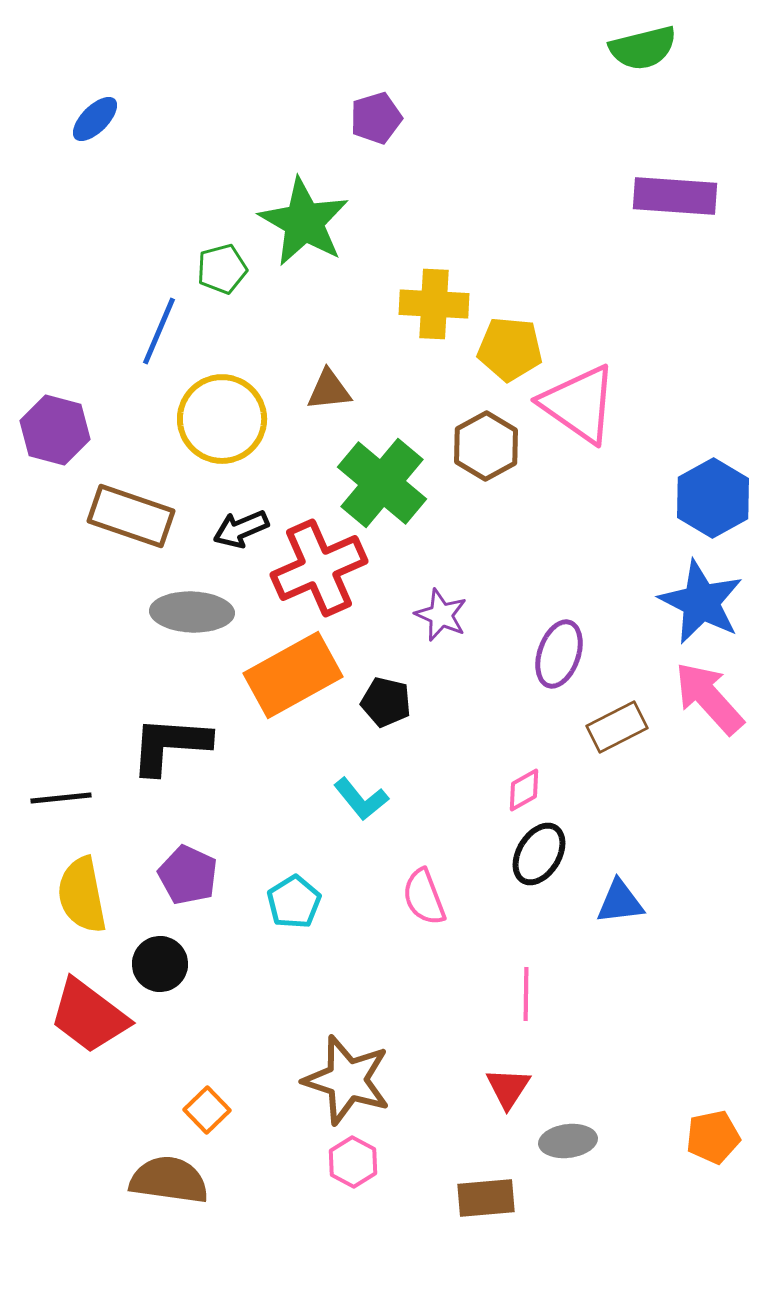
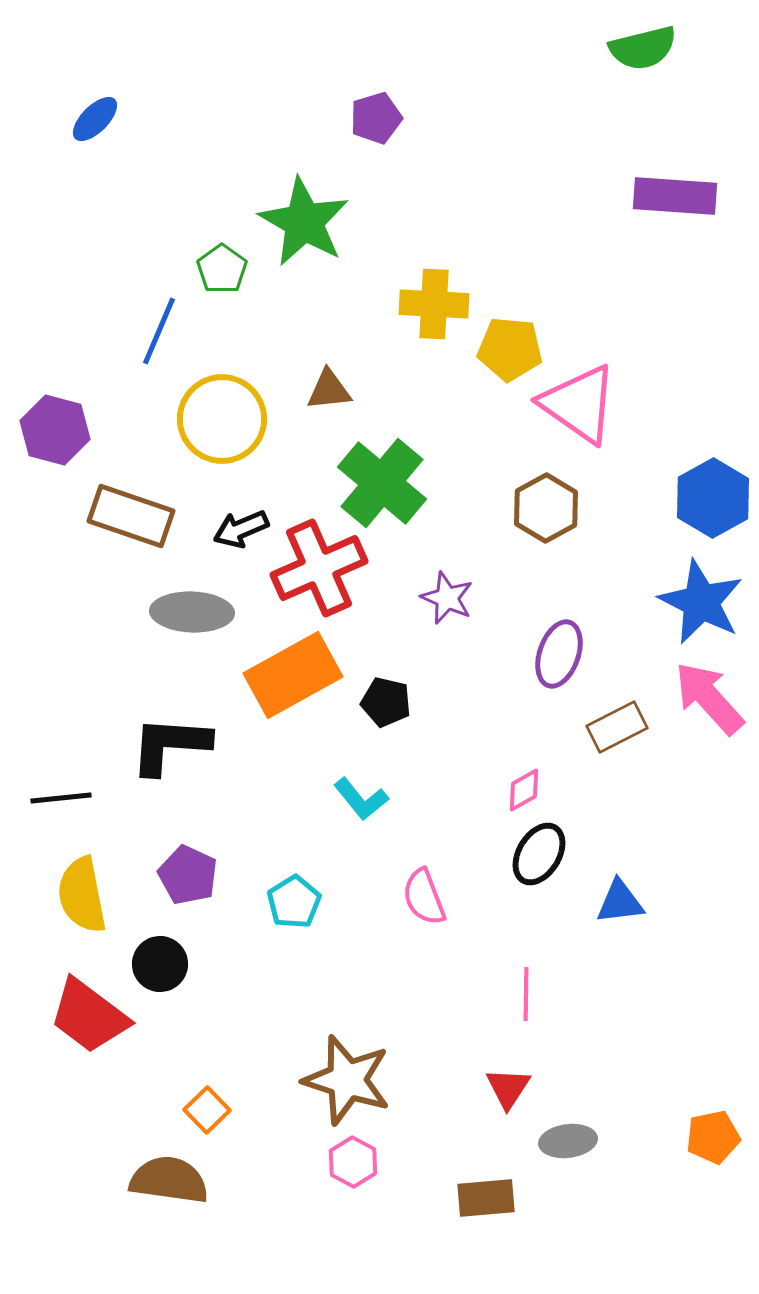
green pentagon at (222, 269): rotated 21 degrees counterclockwise
brown hexagon at (486, 446): moved 60 px right, 62 px down
purple star at (441, 615): moved 6 px right, 17 px up
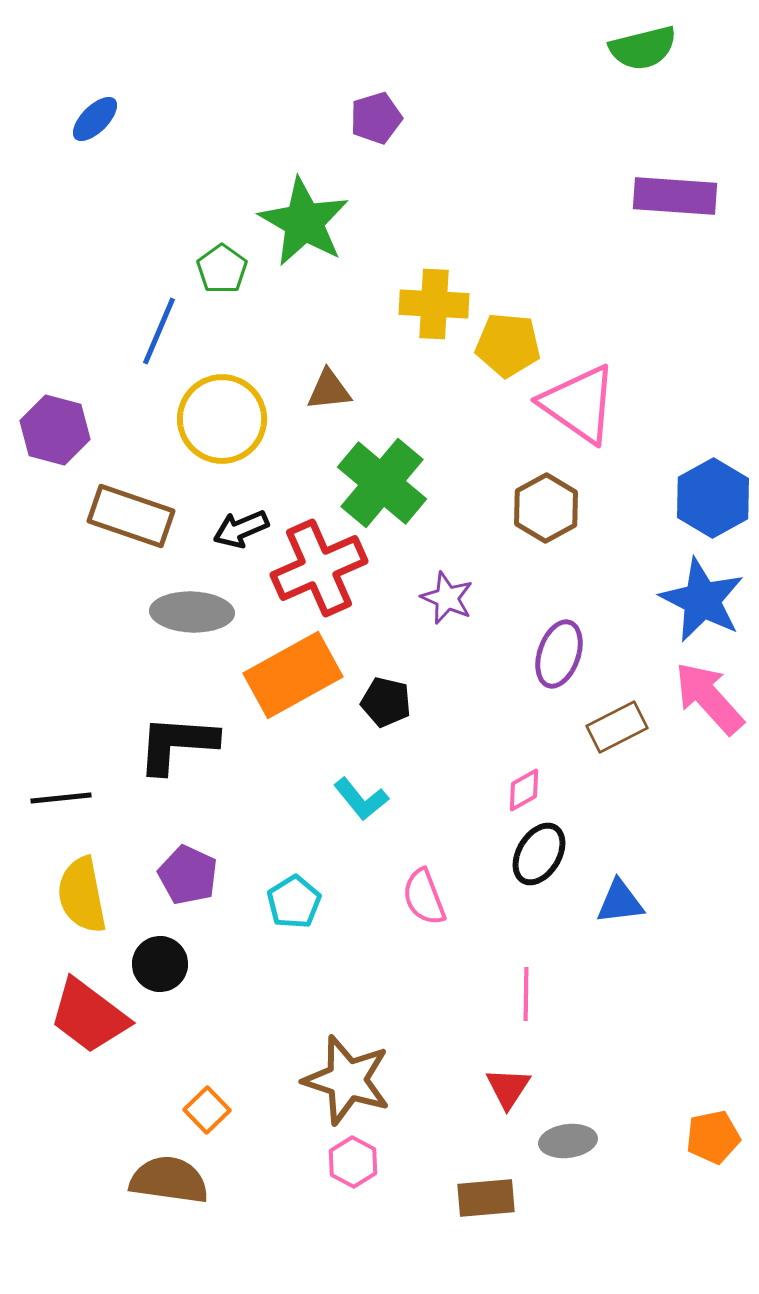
yellow pentagon at (510, 349): moved 2 px left, 4 px up
blue star at (701, 602): moved 1 px right, 2 px up
black L-shape at (170, 745): moved 7 px right, 1 px up
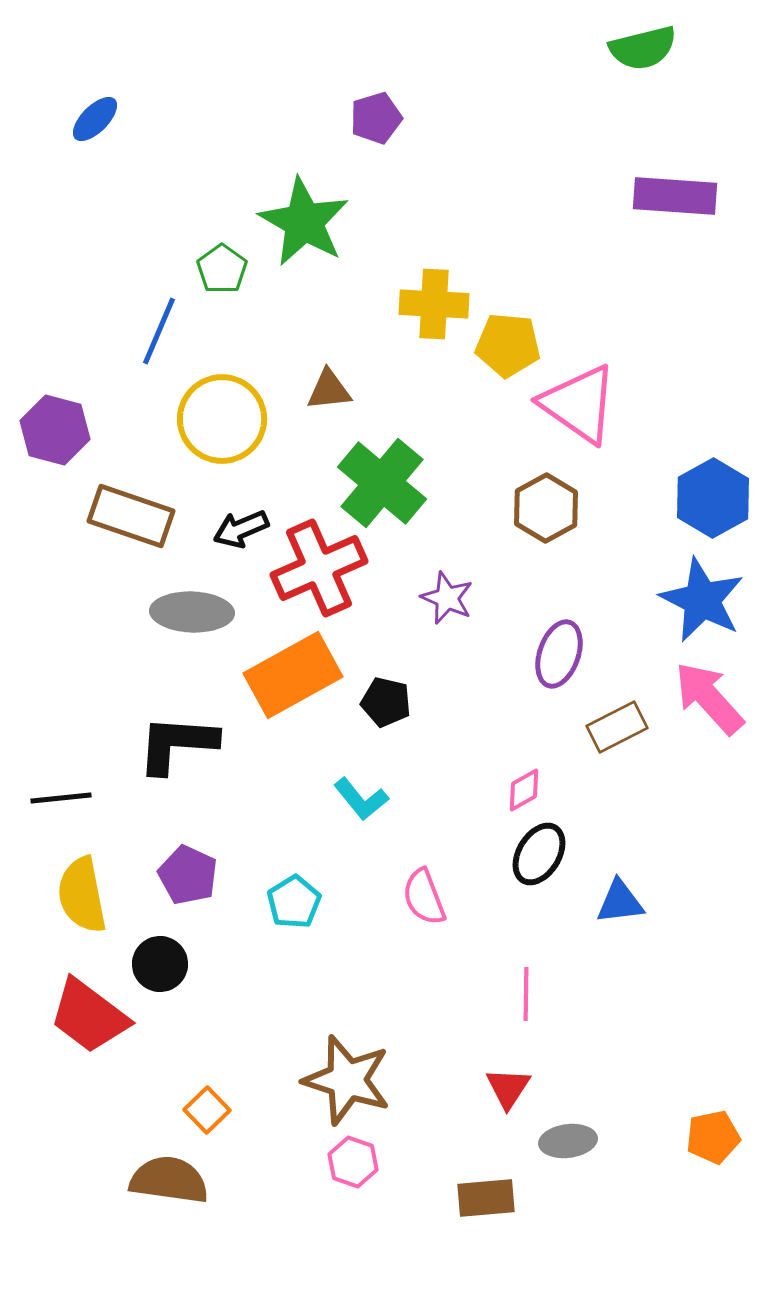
pink hexagon at (353, 1162): rotated 9 degrees counterclockwise
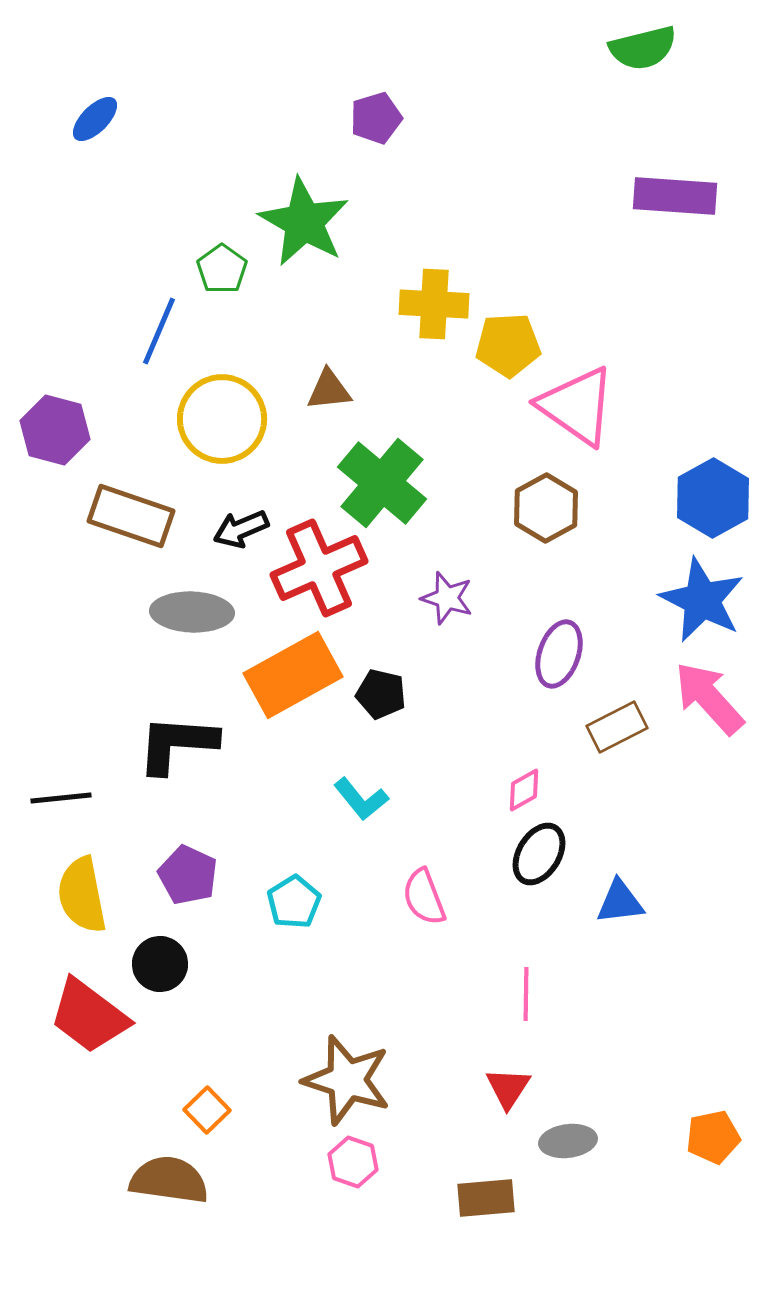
yellow pentagon at (508, 345): rotated 8 degrees counterclockwise
pink triangle at (579, 404): moved 2 px left, 2 px down
purple star at (447, 598): rotated 6 degrees counterclockwise
black pentagon at (386, 702): moved 5 px left, 8 px up
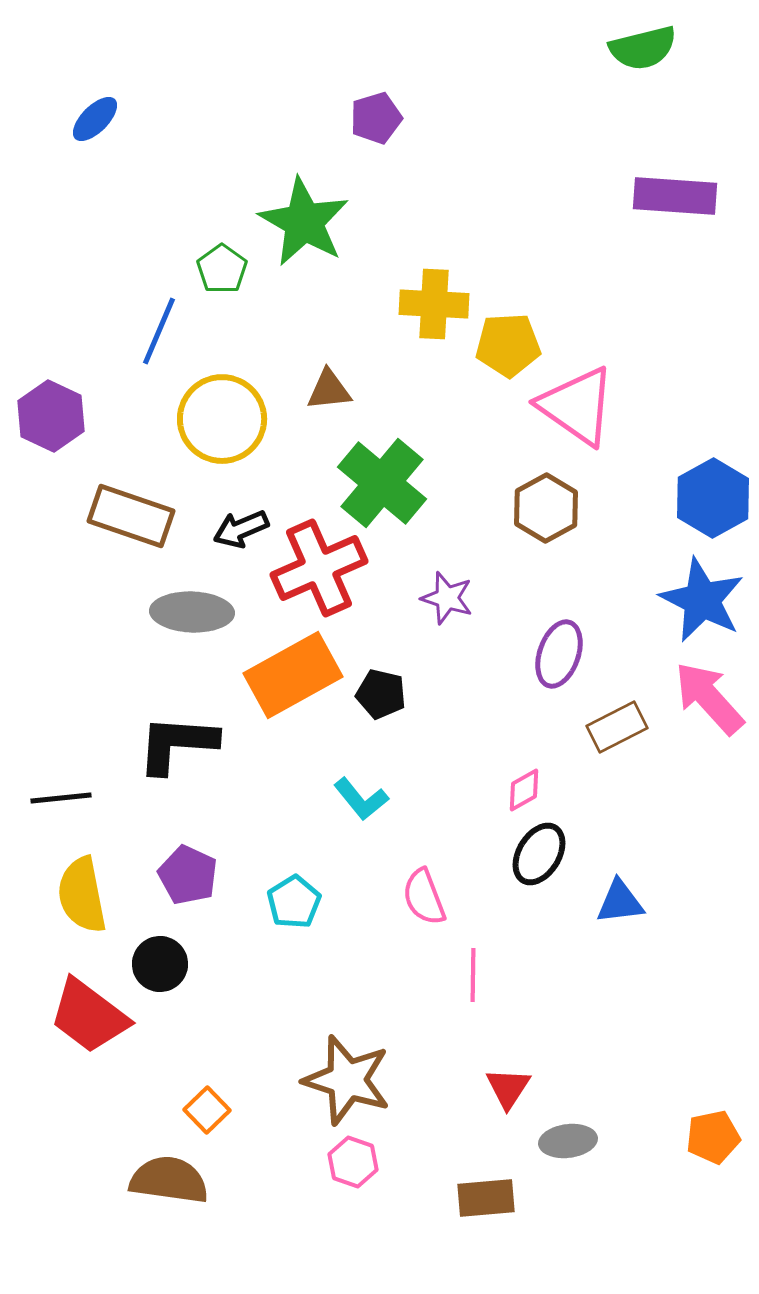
purple hexagon at (55, 430): moved 4 px left, 14 px up; rotated 10 degrees clockwise
pink line at (526, 994): moved 53 px left, 19 px up
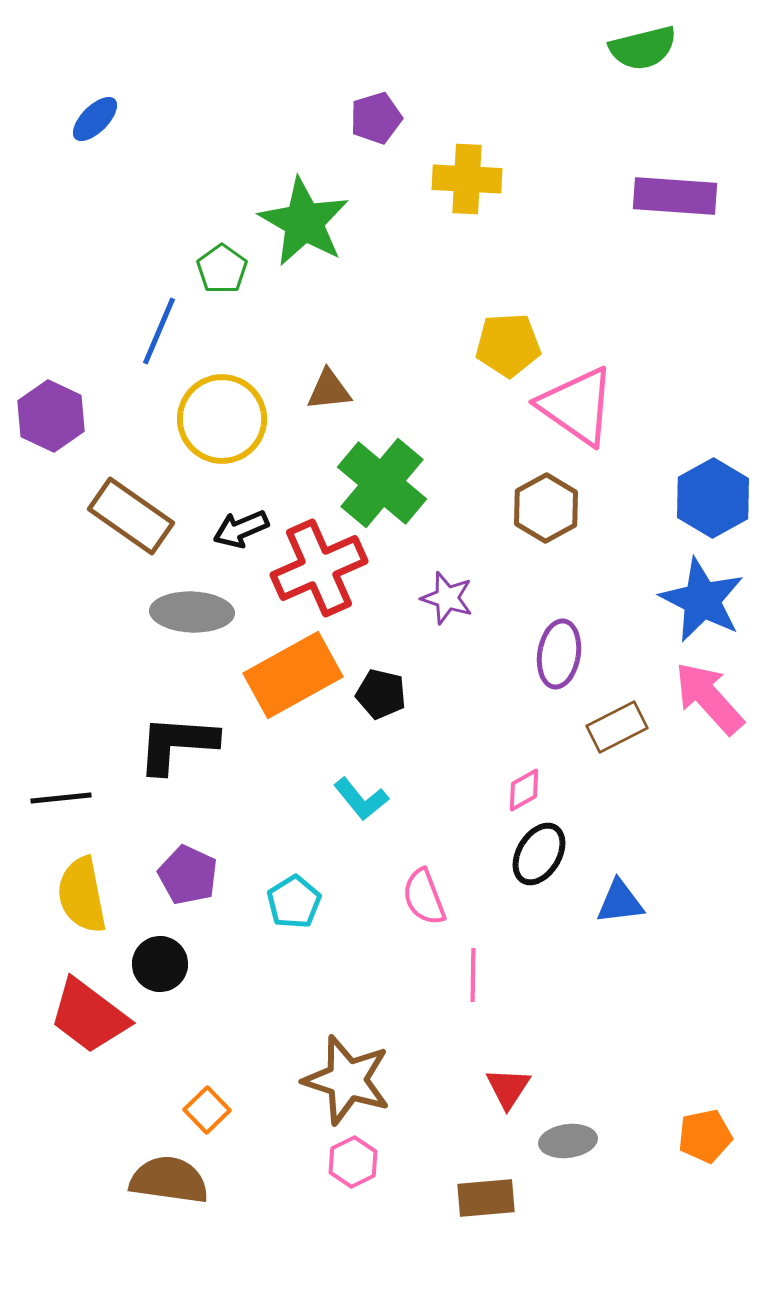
yellow cross at (434, 304): moved 33 px right, 125 px up
brown rectangle at (131, 516): rotated 16 degrees clockwise
purple ellipse at (559, 654): rotated 10 degrees counterclockwise
orange pentagon at (713, 1137): moved 8 px left, 1 px up
pink hexagon at (353, 1162): rotated 15 degrees clockwise
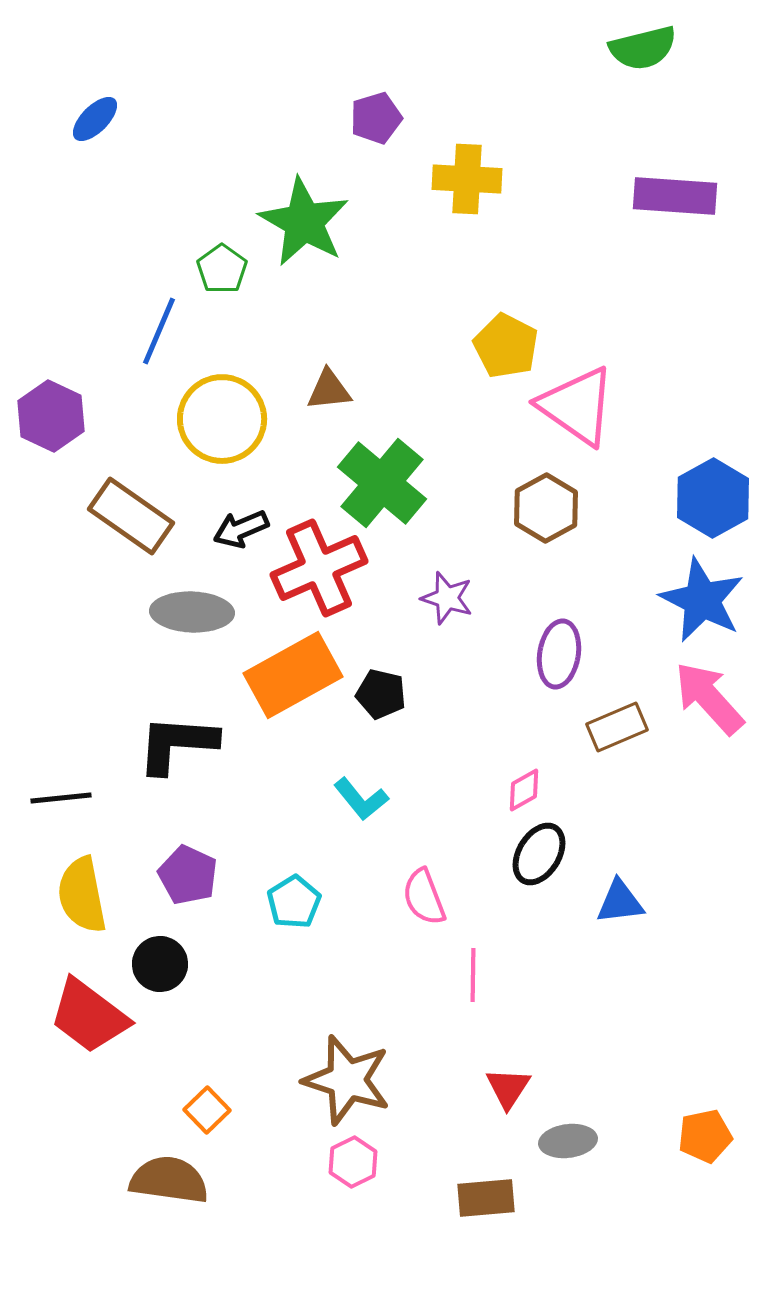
yellow pentagon at (508, 345): moved 2 px left, 1 px down; rotated 30 degrees clockwise
brown rectangle at (617, 727): rotated 4 degrees clockwise
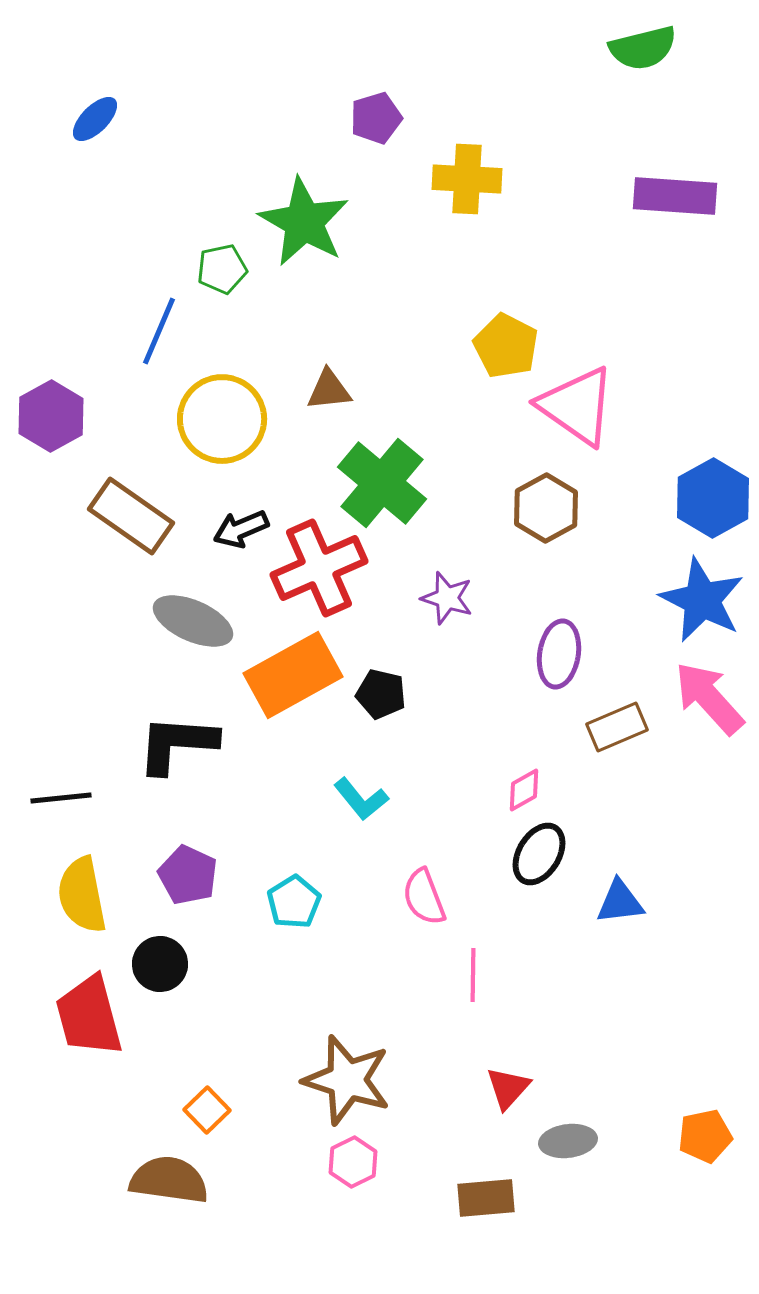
green pentagon at (222, 269): rotated 24 degrees clockwise
purple hexagon at (51, 416): rotated 6 degrees clockwise
gray ellipse at (192, 612): moved 1 px right, 9 px down; rotated 22 degrees clockwise
red trapezoid at (89, 1016): rotated 38 degrees clockwise
red triangle at (508, 1088): rotated 9 degrees clockwise
